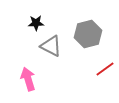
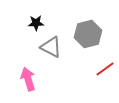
gray triangle: moved 1 px down
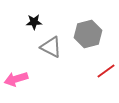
black star: moved 2 px left, 1 px up
red line: moved 1 px right, 2 px down
pink arrow: moved 12 px left; rotated 90 degrees counterclockwise
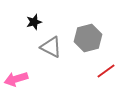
black star: rotated 14 degrees counterclockwise
gray hexagon: moved 4 px down
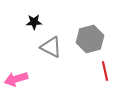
black star: rotated 14 degrees clockwise
gray hexagon: moved 2 px right, 1 px down
red line: moved 1 px left; rotated 66 degrees counterclockwise
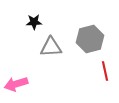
gray triangle: rotated 30 degrees counterclockwise
pink arrow: moved 5 px down
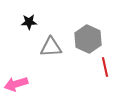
black star: moved 5 px left
gray hexagon: moved 2 px left; rotated 20 degrees counterclockwise
red line: moved 4 px up
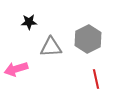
gray hexagon: rotated 8 degrees clockwise
red line: moved 9 px left, 12 px down
pink arrow: moved 15 px up
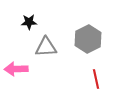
gray triangle: moved 5 px left
pink arrow: rotated 15 degrees clockwise
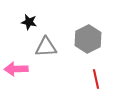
black star: rotated 14 degrees clockwise
